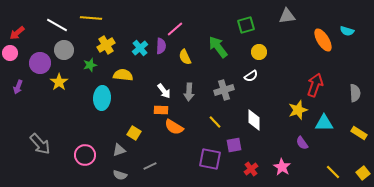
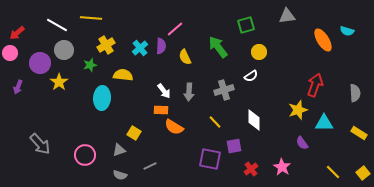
purple square at (234, 145): moved 1 px down
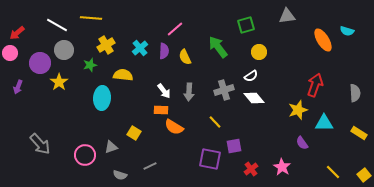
purple semicircle at (161, 46): moved 3 px right, 5 px down
white diamond at (254, 120): moved 22 px up; rotated 40 degrees counterclockwise
gray triangle at (119, 150): moved 8 px left, 3 px up
yellow square at (363, 173): moved 1 px right, 2 px down
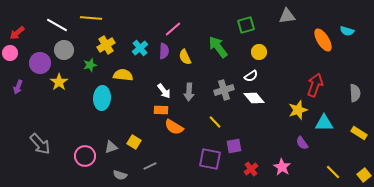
pink line at (175, 29): moved 2 px left
yellow square at (134, 133): moved 9 px down
pink circle at (85, 155): moved 1 px down
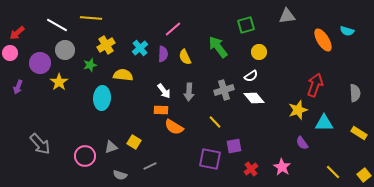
gray circle at (64, 50): moved 1 px right
purple semicircle at (164, 51): moved 1 px left, 3 px down
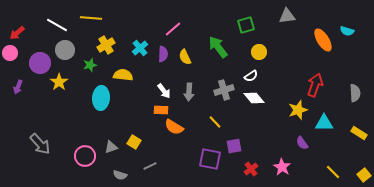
cyan ellipse at (102, 98): moved 1 px left
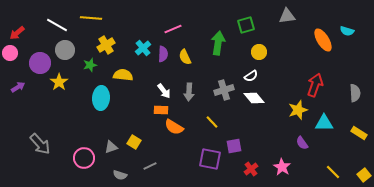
pink line at (173, 29): rotated 18 degrees clockwise
green arrow at (218, 47): moved 4 px up; rotated 45 degrees clockwise
cyan cross at (140, 48): moved 3 px right
purple arrow at (18, 87): rotated 144 degrees counterclockwise
yellow line at (215, 122): moved 3 px left
pink circle at (85, 156): moved 1 px left, 2 px down
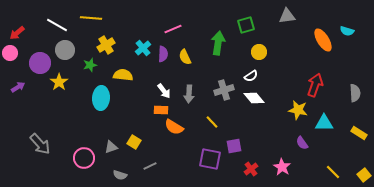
gray arrow at (189, 92): moved 2 px down
yellow star at (298, 110): rotated 30 degrees clockwise
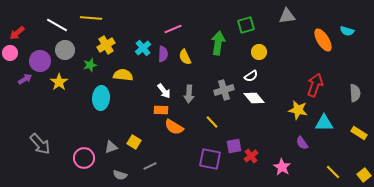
purple circle at (40, 63): moved 2 px up
purple arrow at (18, 87): moved 7 px right, 8 px up
red cross at (251, 169): moved 13 px up
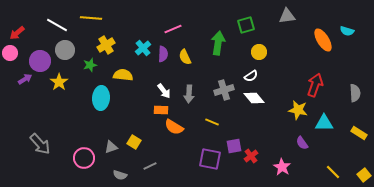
yellow line at (212, 122): rotated 24 degrees counterclockwise
